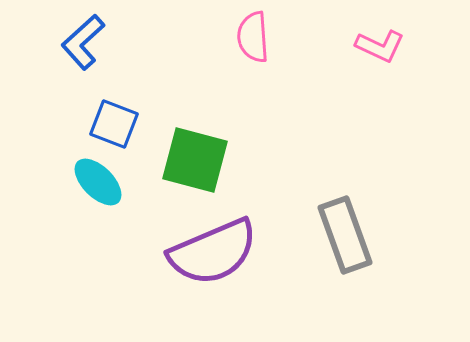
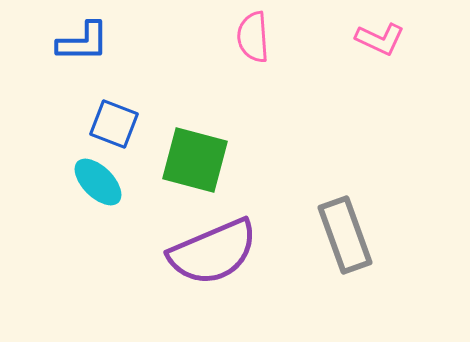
blue L-shape: rotated 138 degrees counterclockwise
pink L-shape: moved 7 px up
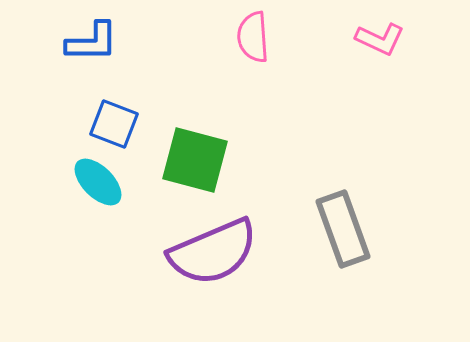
blue L-shape: moved 9 px right
gray rectangle: moved 2 px left, 6 px up
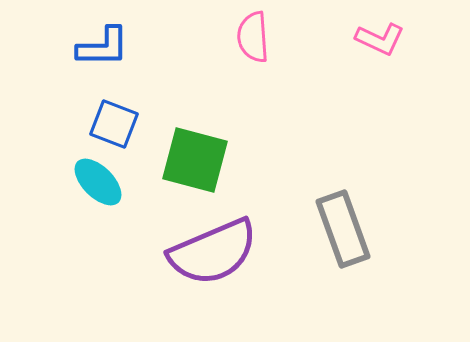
blue L-shape: moved 11 px right, 5 px down
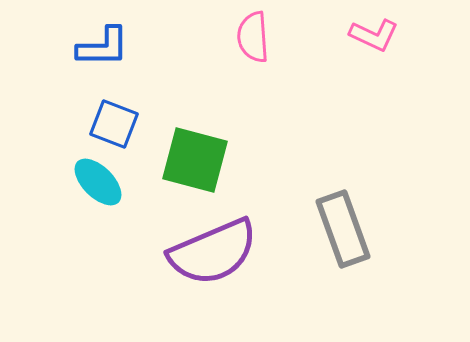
pink L-shape: moved 6 px left, 4 px up
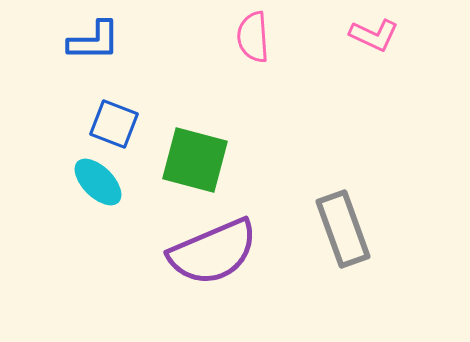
blue L-shape: moved 9 px left, 6 px up
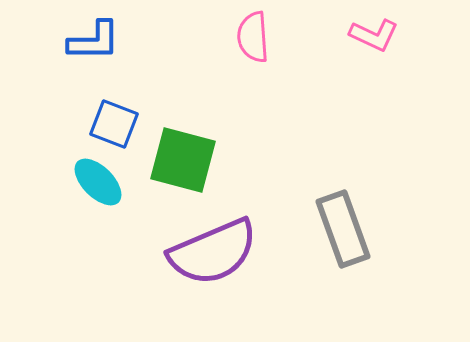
green square: moved 12 px left
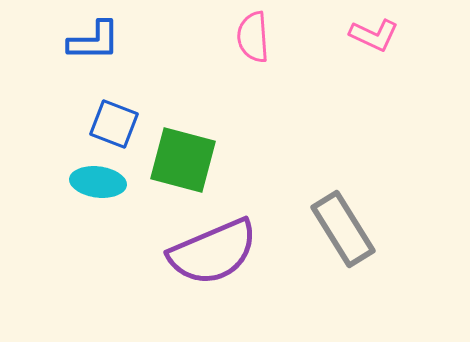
cyan ellipse: rotated 38 degrees counterclockwise
gray rectangle: rotated 12 degrees counterclockwise
